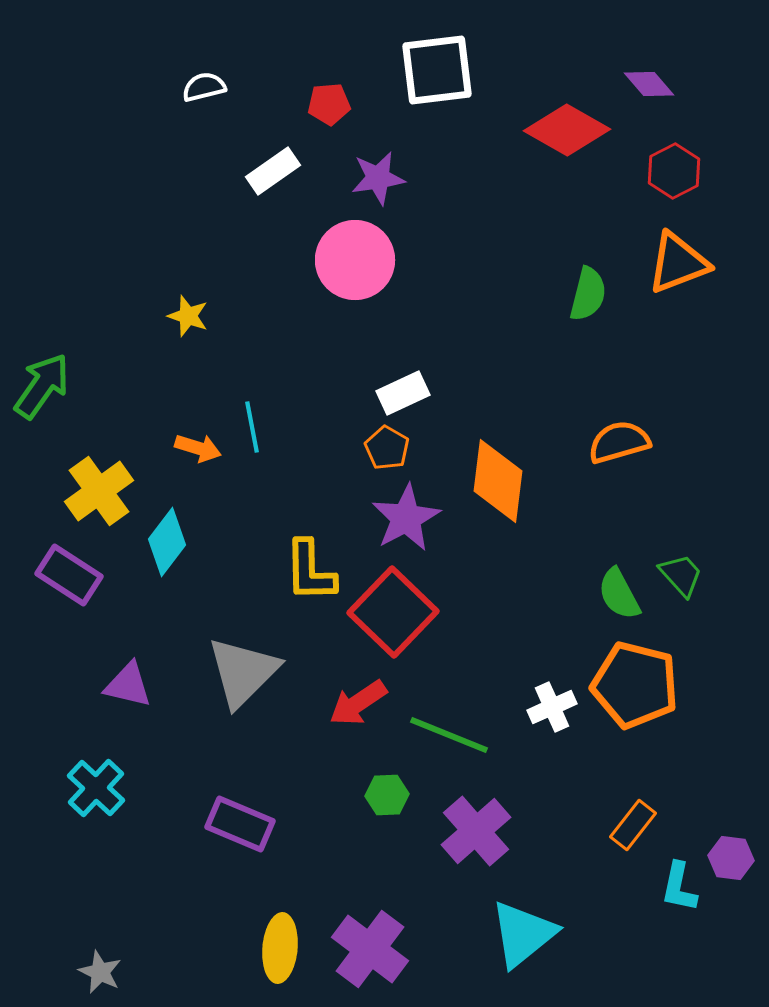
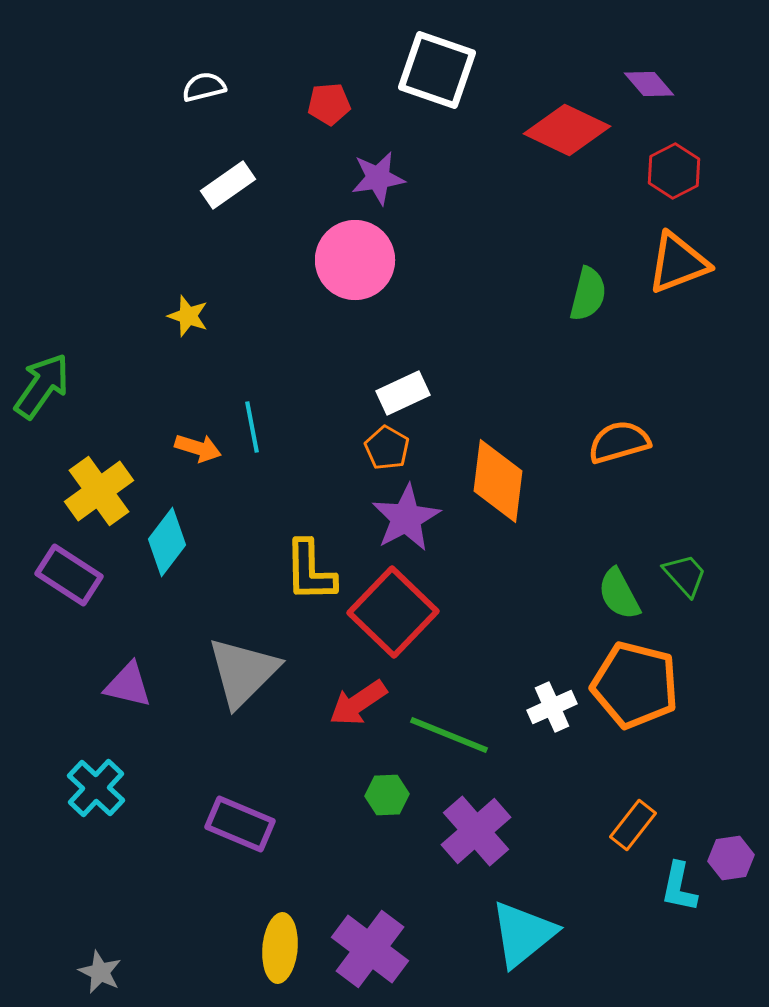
white square at (437, 70): rotated 26 degrees clockwise
red diamond at (567, 130): rotated 4 degrees counterclockwise
white rectangle at (273, 171): moved 45 px left, 14 px down
green trapezoid at (681, 575): moved 4 px right
purple hexagon at (731, 858): rotated 15 degrees counterclockwise
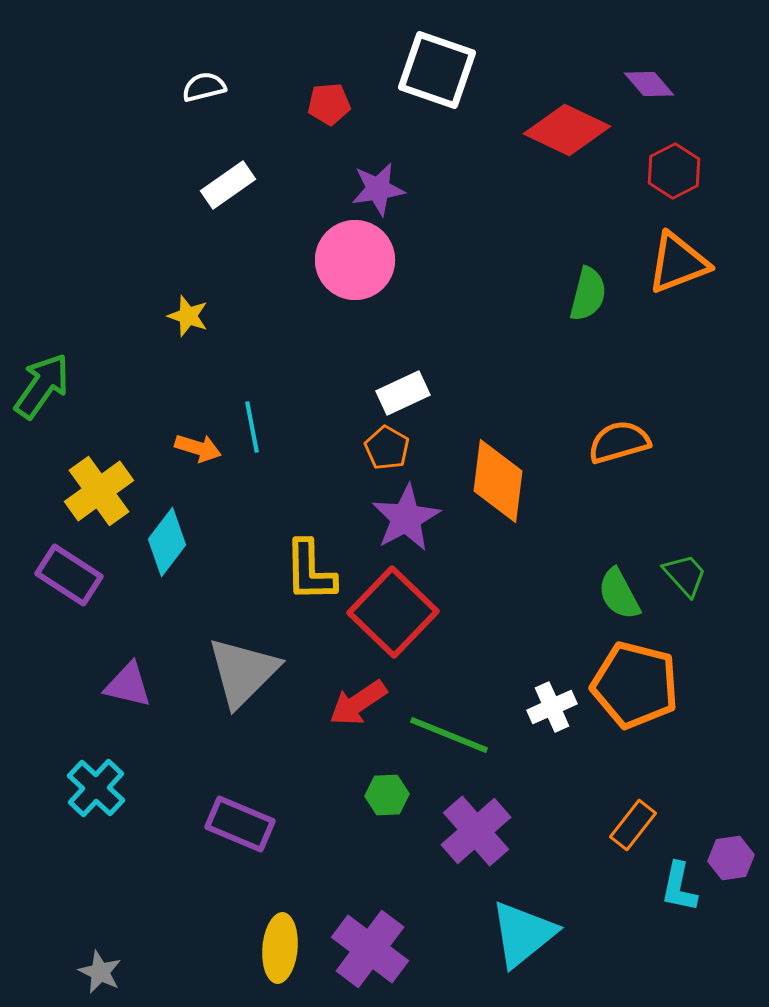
purple star at (378, 178): moved 11 px down
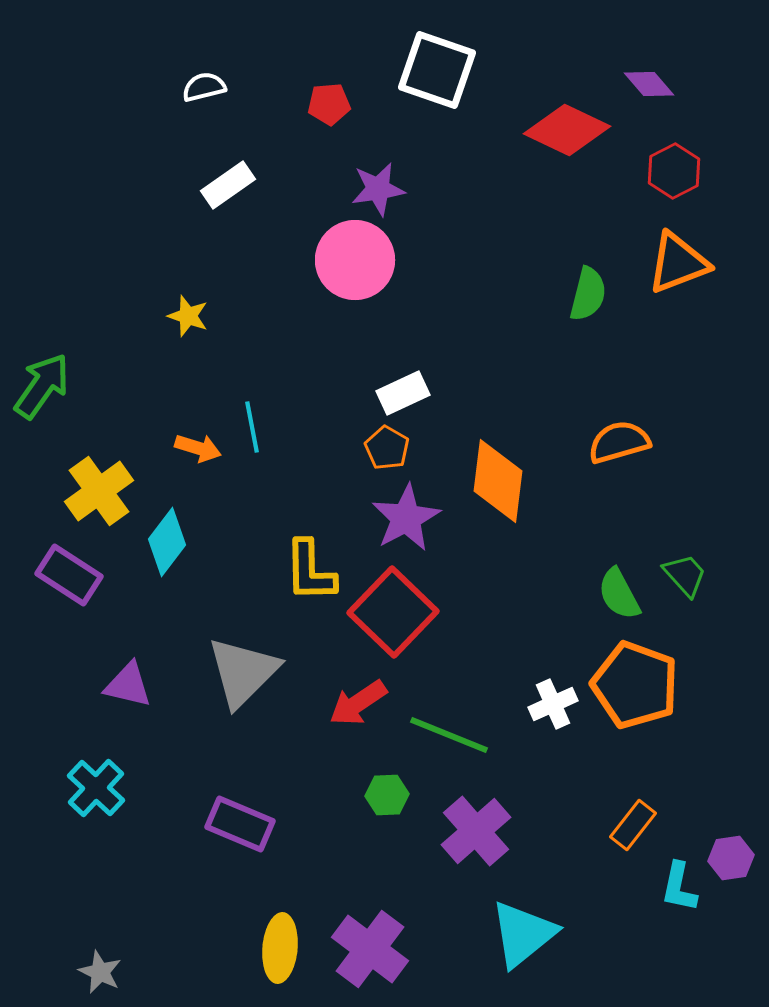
orange pentagon at (635, 685): rotated 6 degrees clockwise
white cross at (552, 707): moved 1 px right, 3 px up
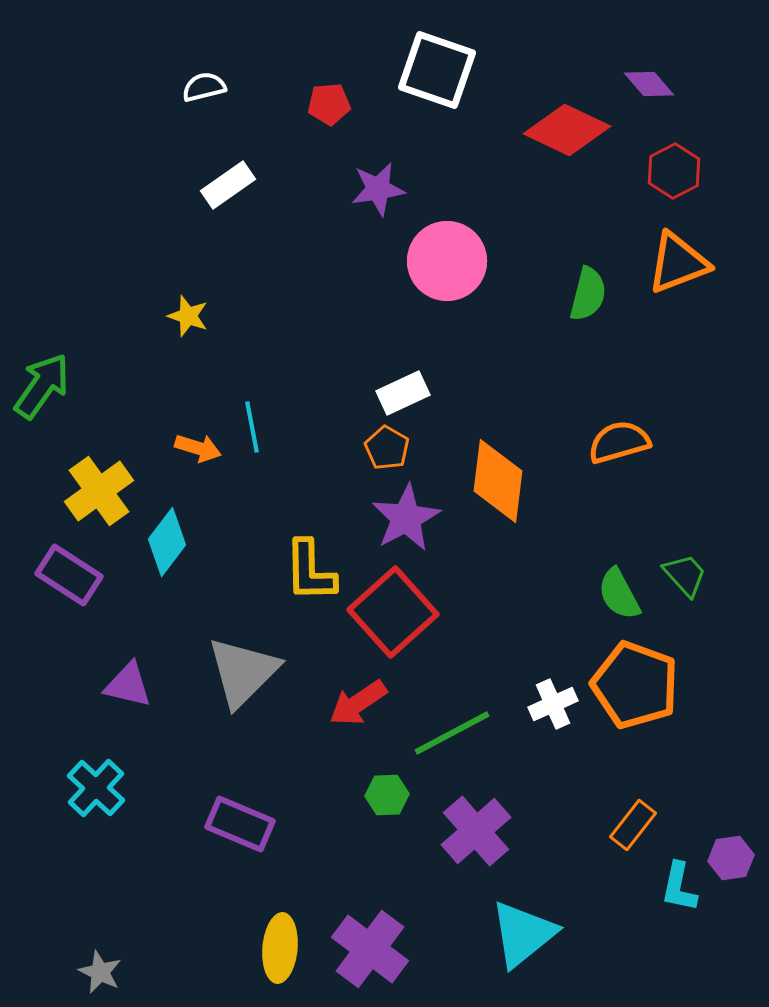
pink circle at (355, 260): moved 92 px right, 1 px down
red square at (393, 612): rotated 4 degrees clockwise
green line at (449, 735): moved 3 px right, 2 px up; rotated 50 degrees counterclockwise
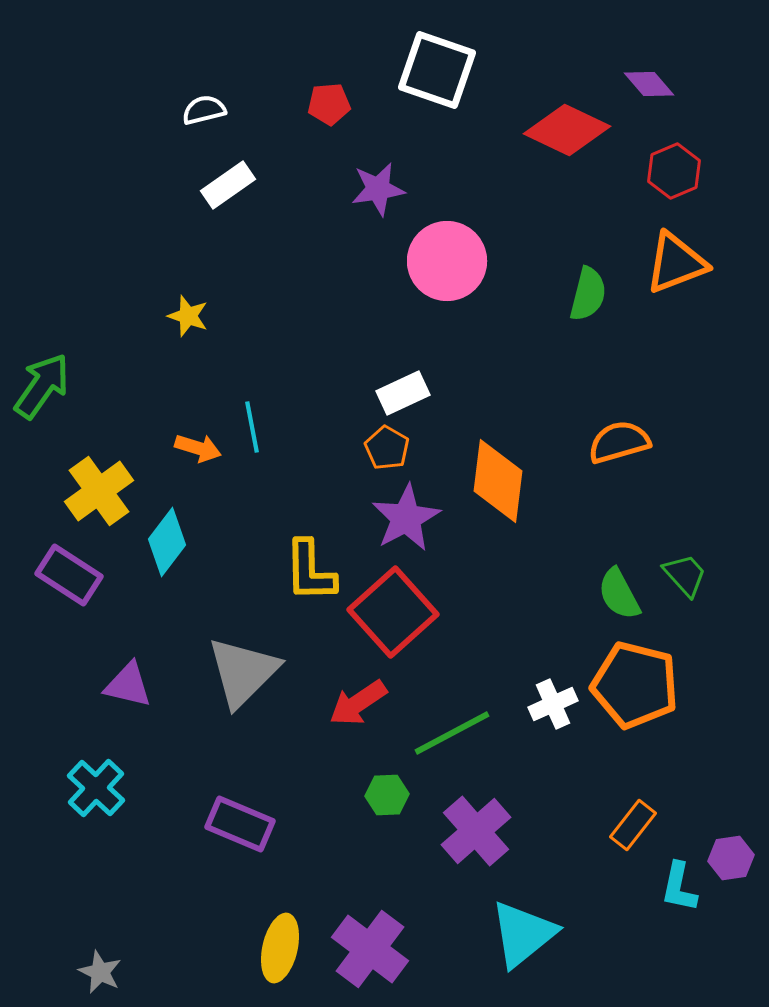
white semicircle at (204, 87): moved 23 px down
red hexagon at (674, 171): rotated 4 degrees clockwise
orange triangle at (678, 263): moved 2 px left
orange pentagon at (635, 685): rotated 6 degrees counterclockwise
yellow ellipse at (280, 948): rotated 8 degrees clockwise
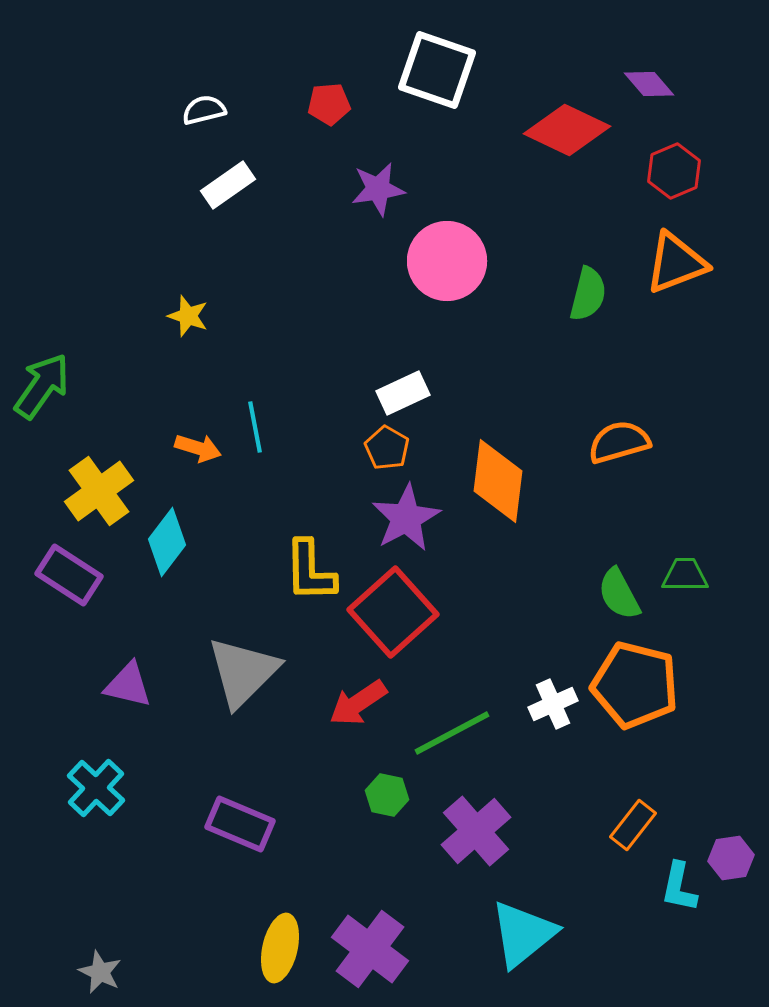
cyan line at (252, 427): moved 3 px right
green trapezoid at (685, 575): rotated 48 degrees counterclockwise
green hexagon at (387, 795): rotated 15 degrees clockwise
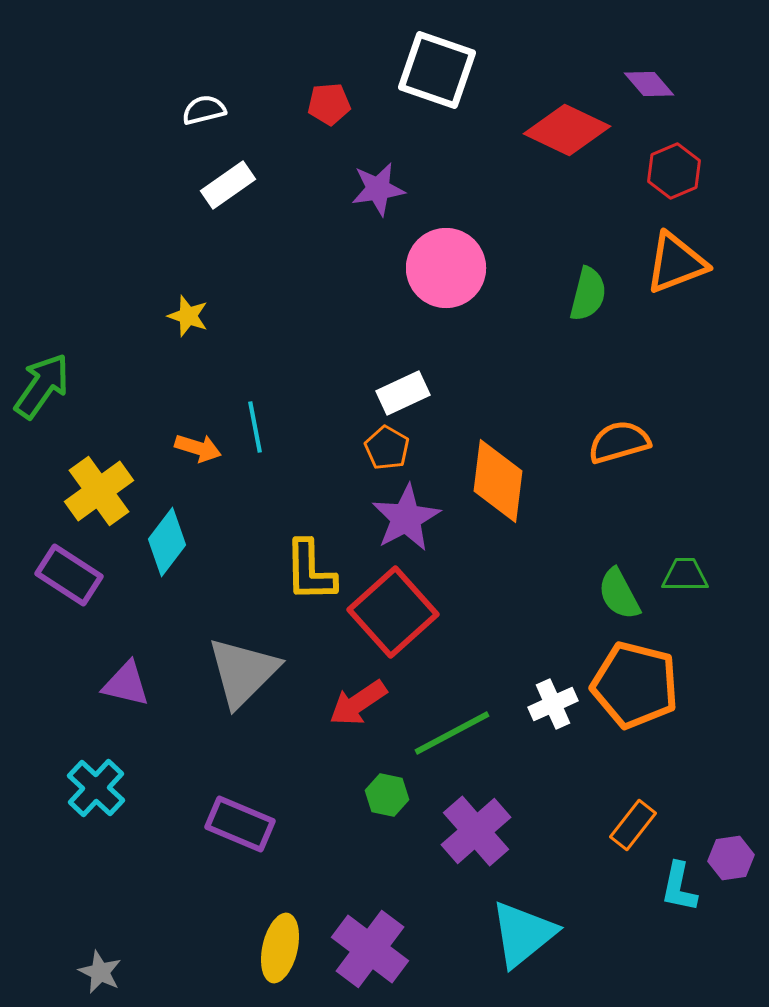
pink circle at (447, 261): moved 1 px left, 7 px down
purple triangle at (128, 685): moved 2 px left, 1 px up
